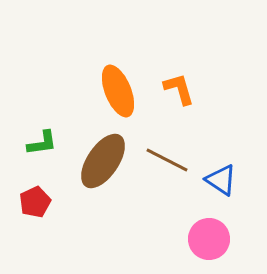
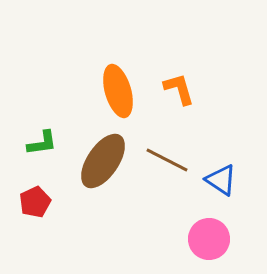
orange ellipse: rotated 6 degrees clockwise
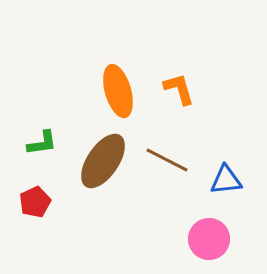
blue triangle: moved 5 px right; rotated 40 degrees counterclockwise
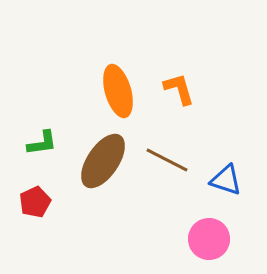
blue triangle: rotated 24 degrees clockwise
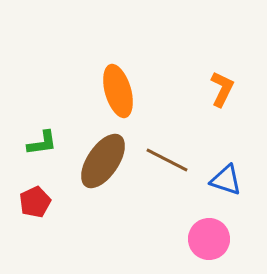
orange L-shape: moved 43 px right; rotated 42 degrees clockwise
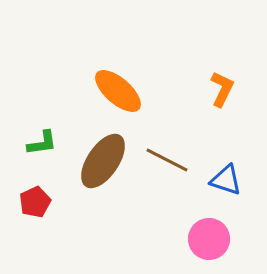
orange ellipse: rotated 33 degrees counterclockwise
